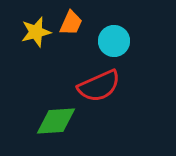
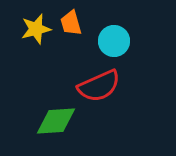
orange trapezoid: rotated 140 degrees clockwise
yellow star: moved 3 px up
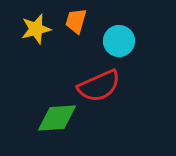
orange trapezoid: moved 5 px right, 2 px up; rotated 32 degrees clockwise
cyan circle: moved 5 px right
green diamond: moved 1 px right, 3 px up
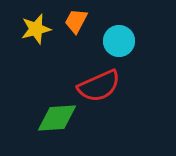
orange trapezoid: rotated 12 degrees clockwise
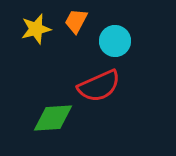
cyan circle: moved 4 px left
green diamond: moved 4 px left
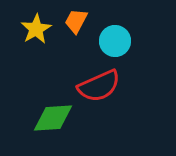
yellow star: rotated 16 degrees counterclockwise
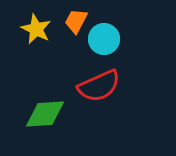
yellow star: rotated 16 degrees counterclockwise
cyan circle: moved 11 px left, 2 px up
green diamond: moved 8 px left, 4 px up
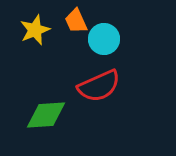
orange trapezoid: rotated 52 degrees counterclockwise
yellow star: moved 1 px left, 1 px down; rotated 24 degrees clockwise
green diamond: moved 1 px right, 1 px down
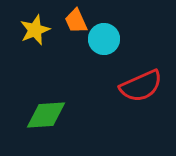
red semicircle: moved 42 px right
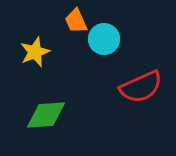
yellow star: moved 22 px down
red semicircle: moved 1 px down
